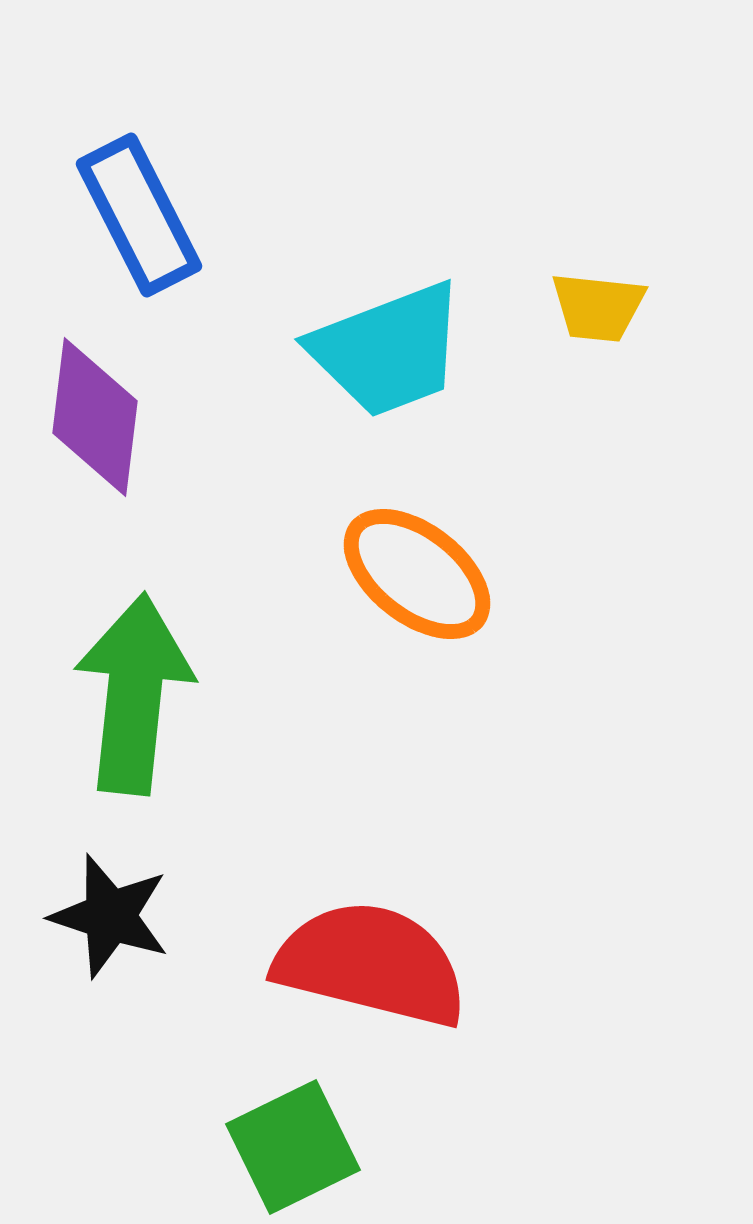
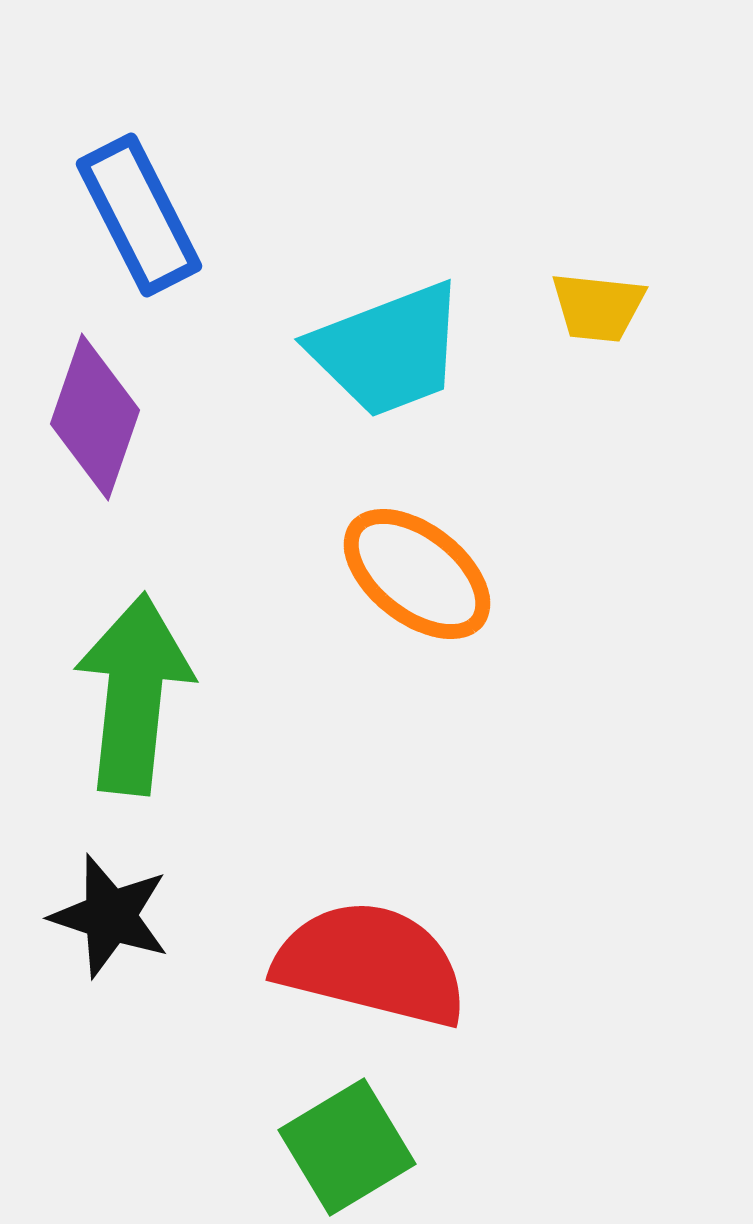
purple diamond: rotated 12 degrees clockwise
green square: moved 54 px right; rotated 5 degrees counterclockwise
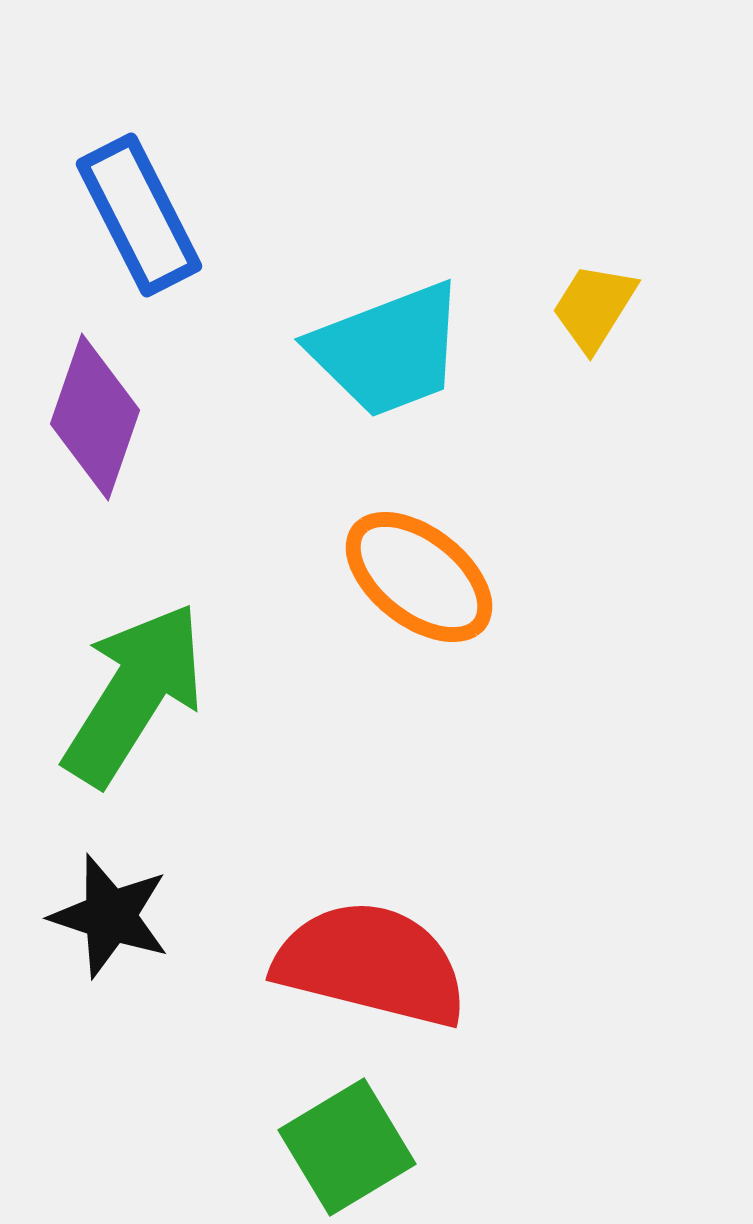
yellow trapezoid: moved 4 px left; rotated 116 degrees clockwise
orange ellipse: moved 2 px right, 3 px down
green arrow: rotated 26 degrees clockwise
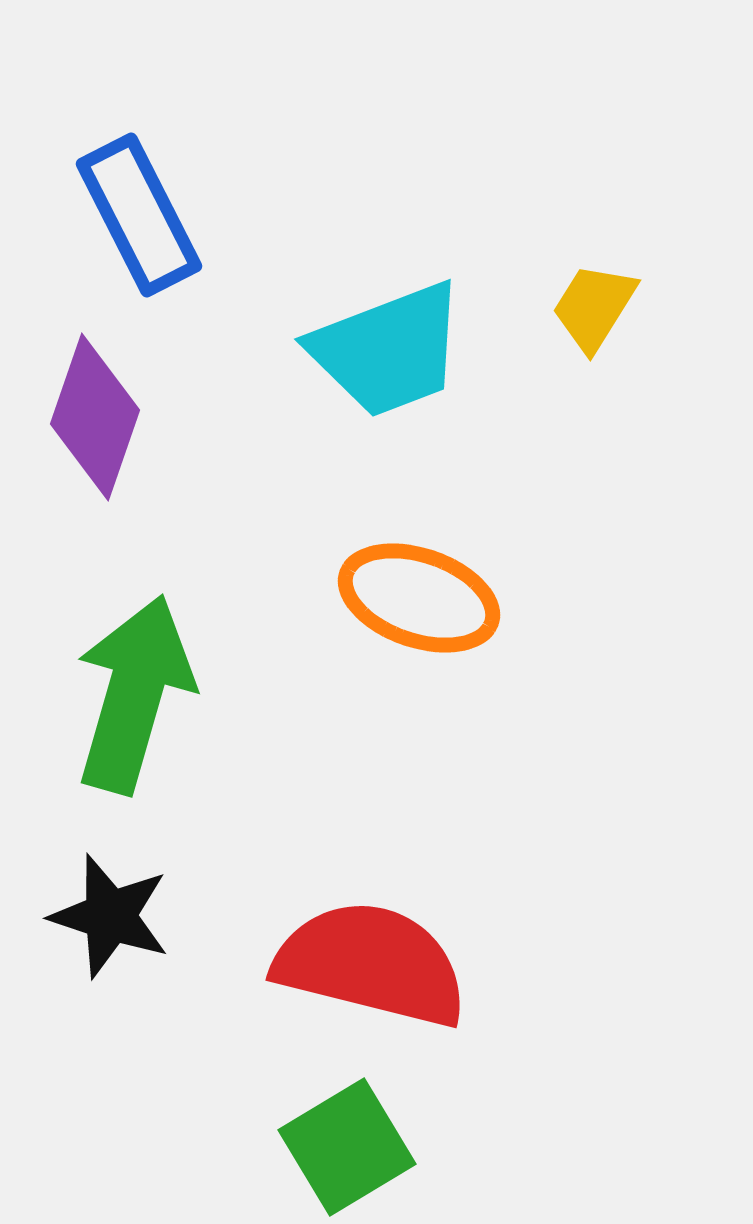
orange ellipse: moved 21 px down; rotated 19 degrees counterclockwise
green arrow: rotated 16 degrees counterclockwise
